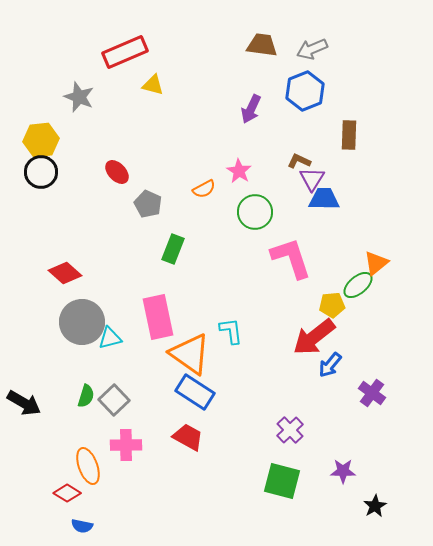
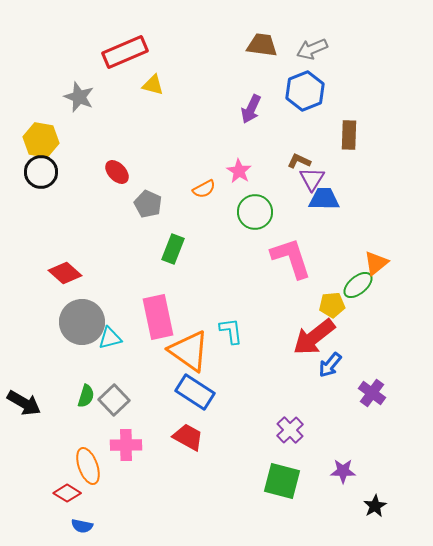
yellow hexagon at (41, 140): rotated 16 degrees clockwise
orange triangle at (190, 354): moved 1 px left, 3 px up
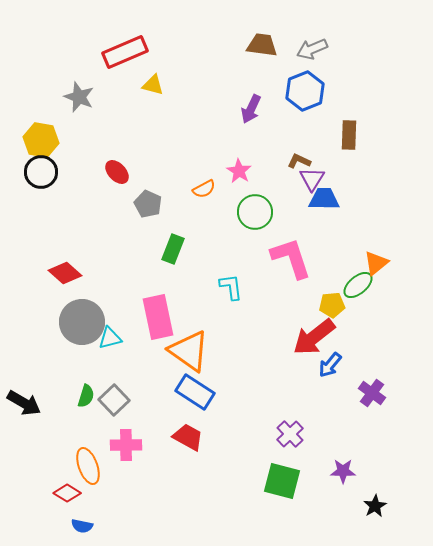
cyan L-shape at (231, 331): moved 44 px up
purple cross at (290, 430): moved 4 px down
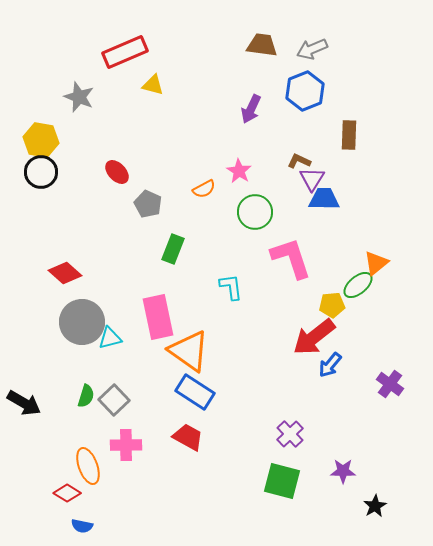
purple cross at (372, 393): moved 18 px right, 9 px up
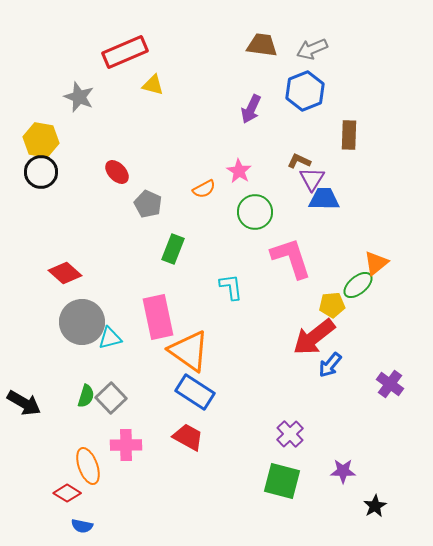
gray square at (114, 400): moved 3 px left, 2 px up
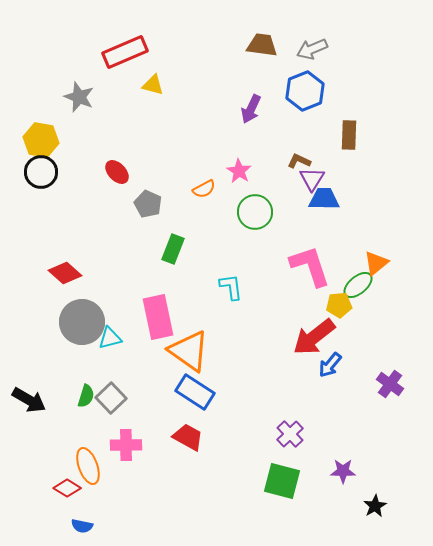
pink L-shape at (291, 258): moved 19 px right, 8 px down
yellow pentagon at (332, 305): moved 7 px right
black arrow at (24, 403): moved 5 px right, 3 px up
red diamond at (67, 493): moved 5 px up
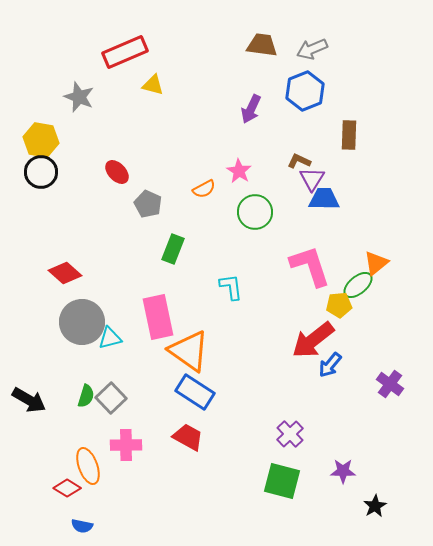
red arrow at (314, 337): moved 1 px left, 3 px down
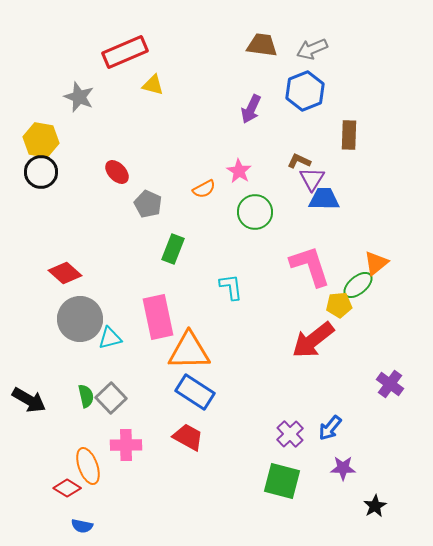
gray circle at (82, 322): moved 2 px left, 3 px up
orange triangle at (189, 351): rotated 36 degrees counterclockwise
blue arrow at (330, 365): moved 63 px down
green semicircle at (86, 396): rotated 30 degrees counterclockwise
purple star at (343, 471): moved 3 px up
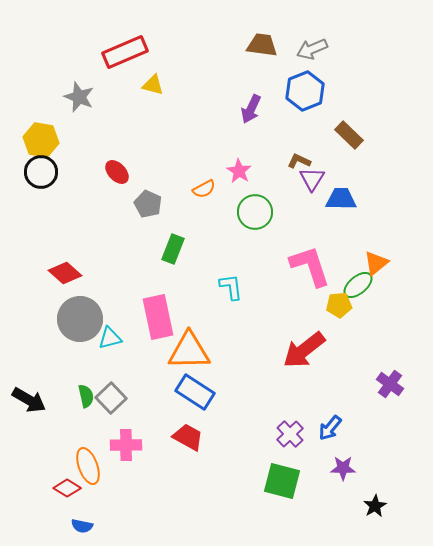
brown rectangle at (349, 135): rotated 48 degrees counterclockwise
blue trapezoid at (324, 199): moved 17 px right
red arrow at (313, 340): moved 9 px left, 10 px down
